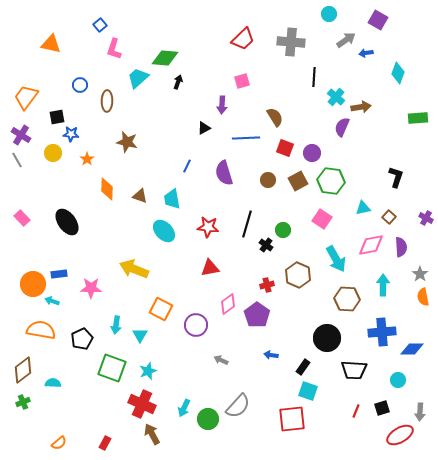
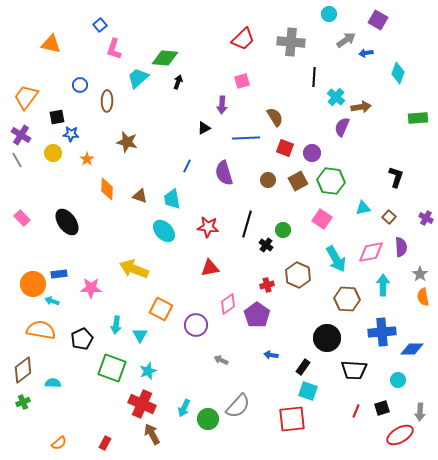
pink diamond at (371, 245): moved 7 px down
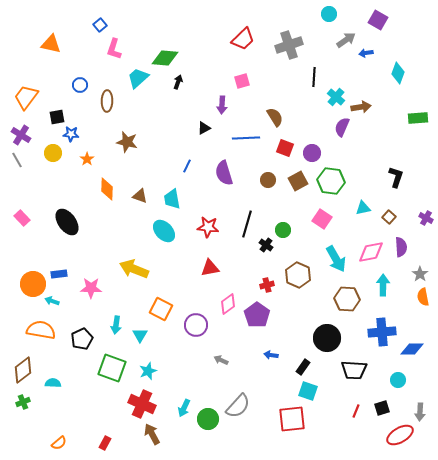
gray cross at (291, 42): moved 2 px left, 3 px down; rotated 24 degrees counterclockwise
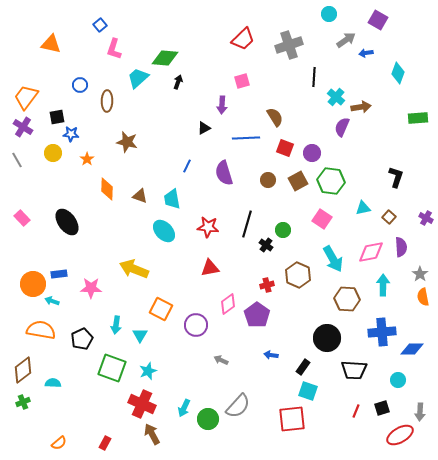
purple cross at (21, 135): moved 2 px right, 8 px up
cyan arrow at (336, 259): moved 3 px left
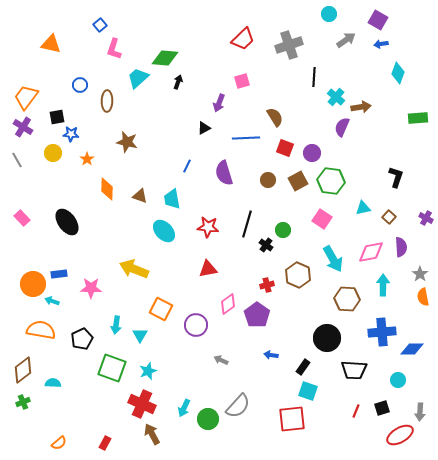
blue arrow at (366, 53): moved 15 px right, 9 px up
purple arrow at (222, 105): moved 3 px left, 2 px up; rotated 18 degrees clockwise
red triangle at (210, 268): moved 2 px left, 1 px down
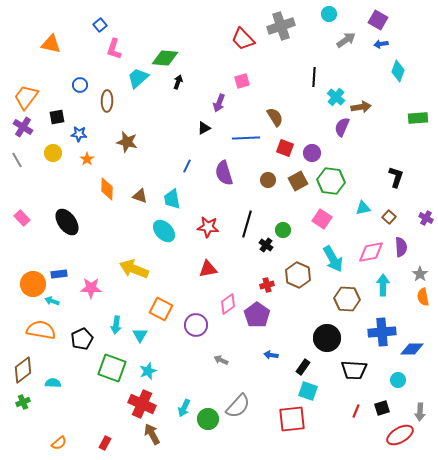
red trapezoid at (243, 39): rotated 90 degrees clockwise
gray cross at (289, 45): moved 8 px left, 19 px up
cyan diamond at (398, 73): moved 2 px up
blue star at (71, 134): moved 8 px right
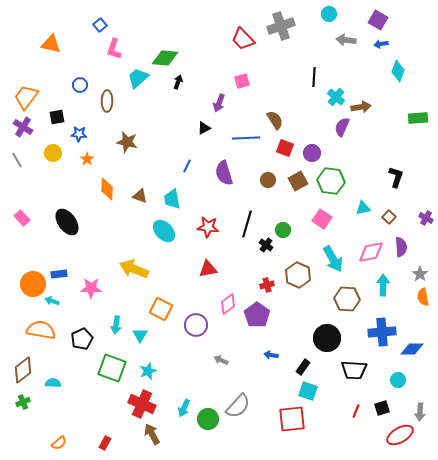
gray arrow at (346, 40): rotated 138 degrees counterclockwise
brown semicircle at (275, 117): moved 3 px down
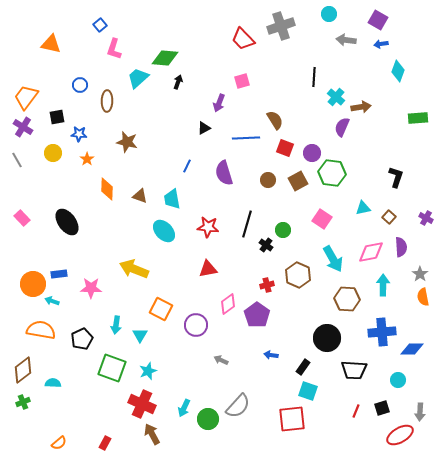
green hexagon at (331, 181): moved 1 px right, 8 px up
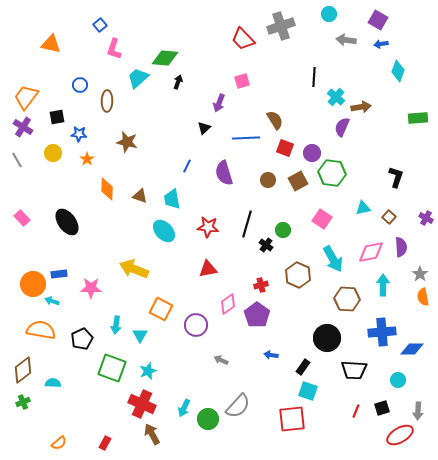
black triangle at (204, 128): rotated 16 degrees counterclockwise
red cross at (267, 285): moved 6 px left
gray arrow at (420, 412): moved 2 px left, 1 px up
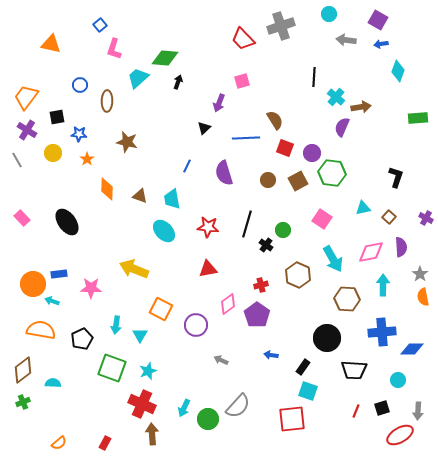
purple cross at (23, 127): moved 4 px right, 3 px down
brown arrow at (152, 434): rotated 25 degrees clockwise
